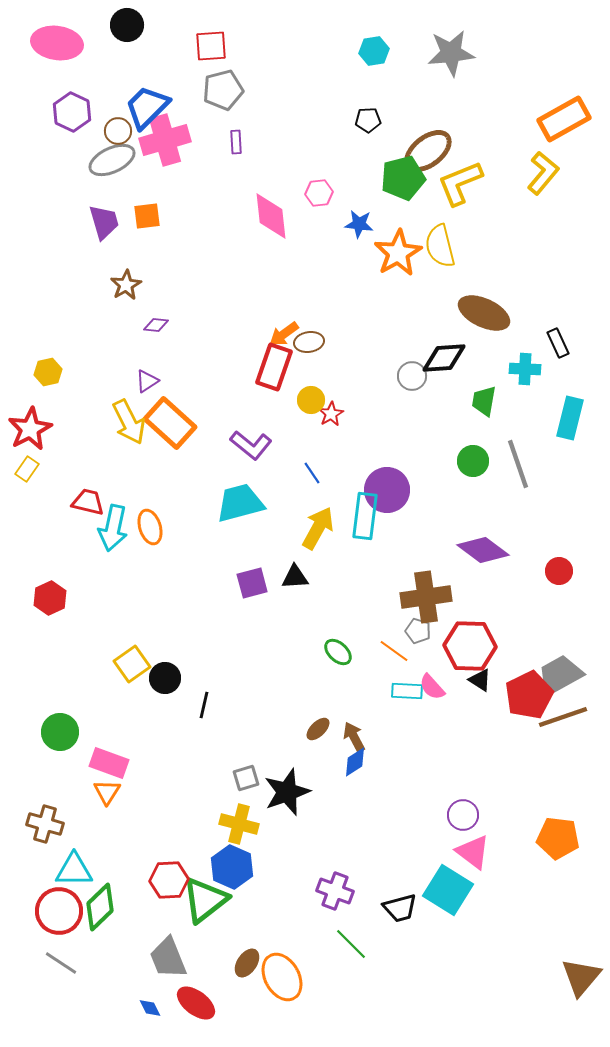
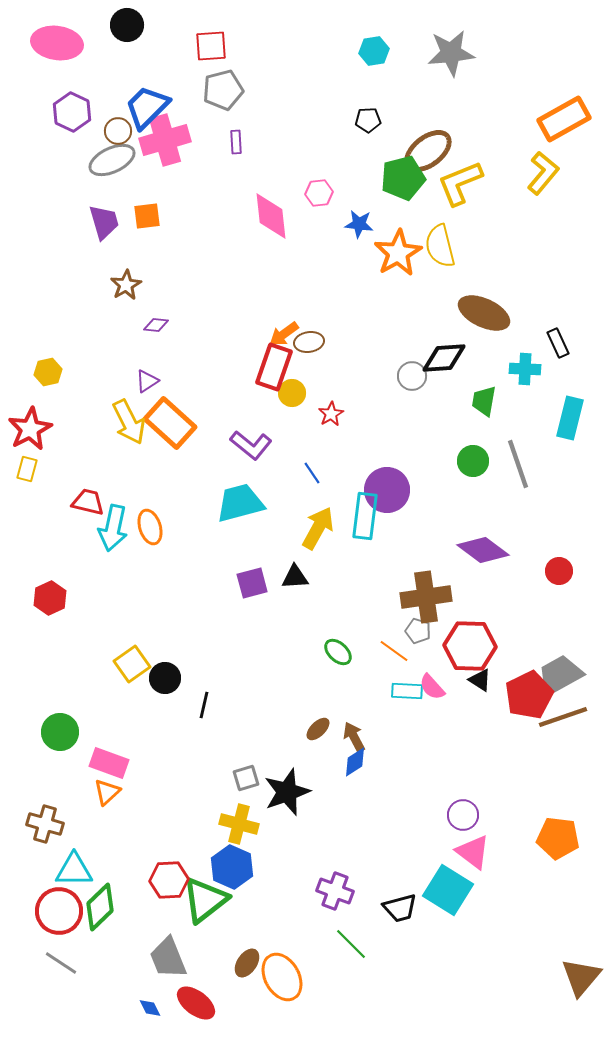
yellow circle at (311, 400): moved 19 px left, 7 px up
yellow rectangle at (27, 469): rotated 20 degrees counterclockwise
orange triangle at (107, 792): rotated 16 degrees clockwise
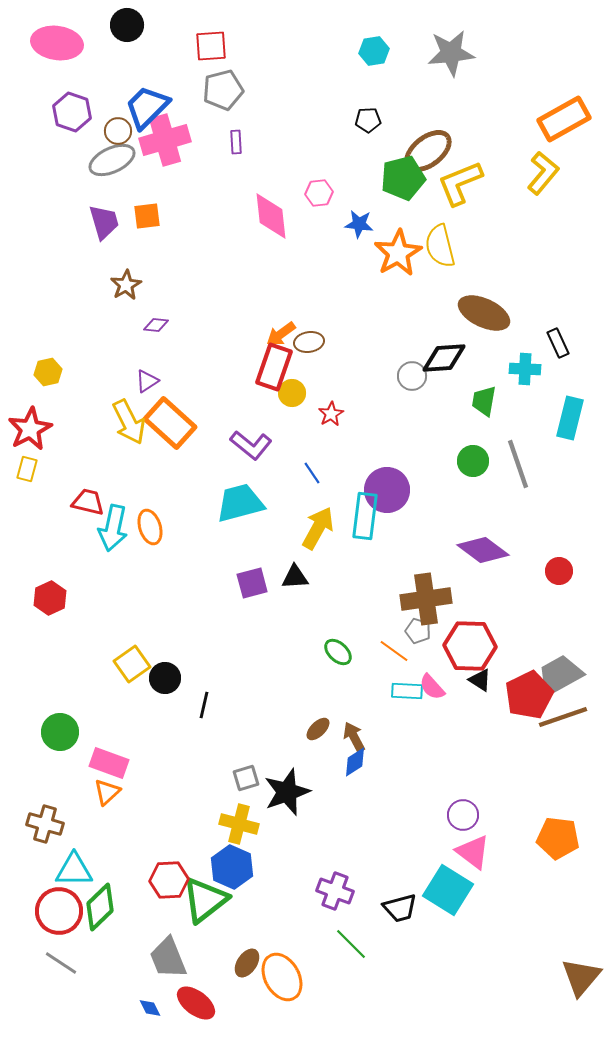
purple hexagon at (72, 112): rotated 6 degrees counterclockwise
orange arrow at (284, 334): moved 3 px left
brown cross at (426, 597): moved 2 px down
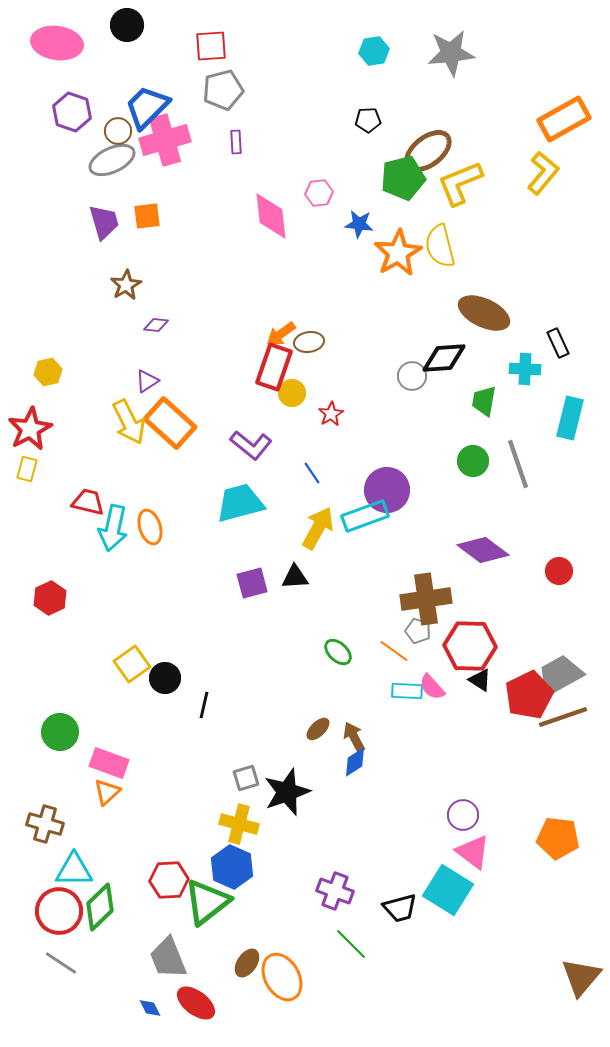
cyan rectangle at (365, 516): rotated 63 degrees clockwise
green triangle at (205, 900): moved 2 px right, 2 px down
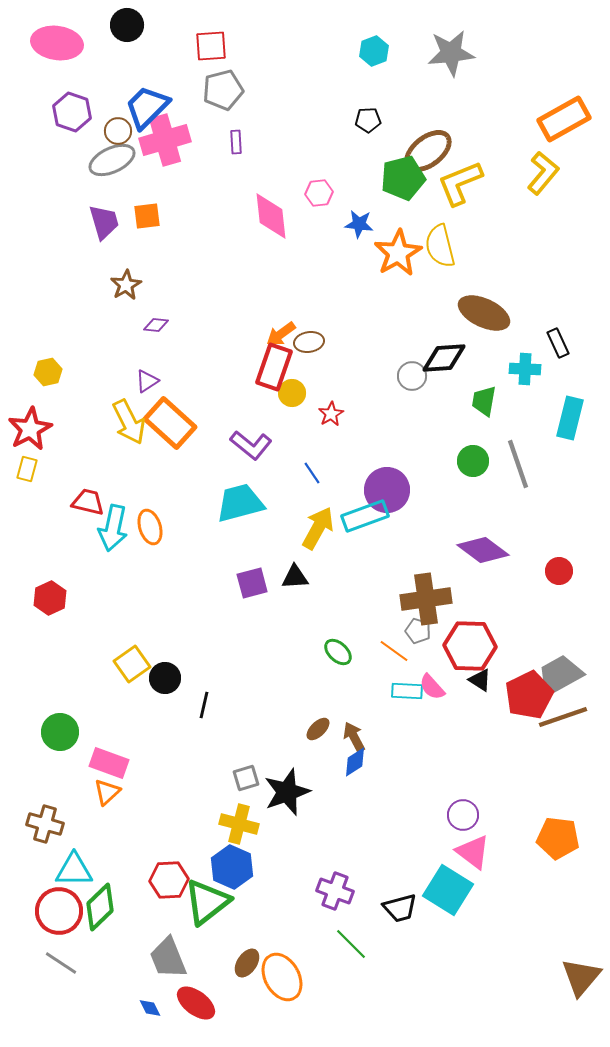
cyan hexagon at (374, 51): rotated 12 degrees counterclockwise
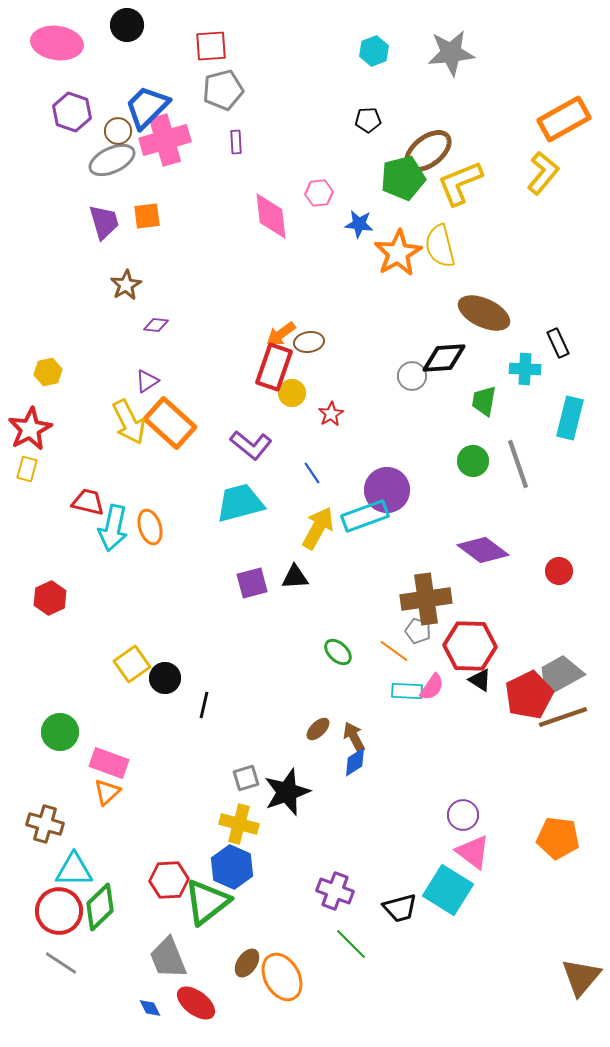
pink semicircle at (432, 687): rotated 104 degrees counterclockwise
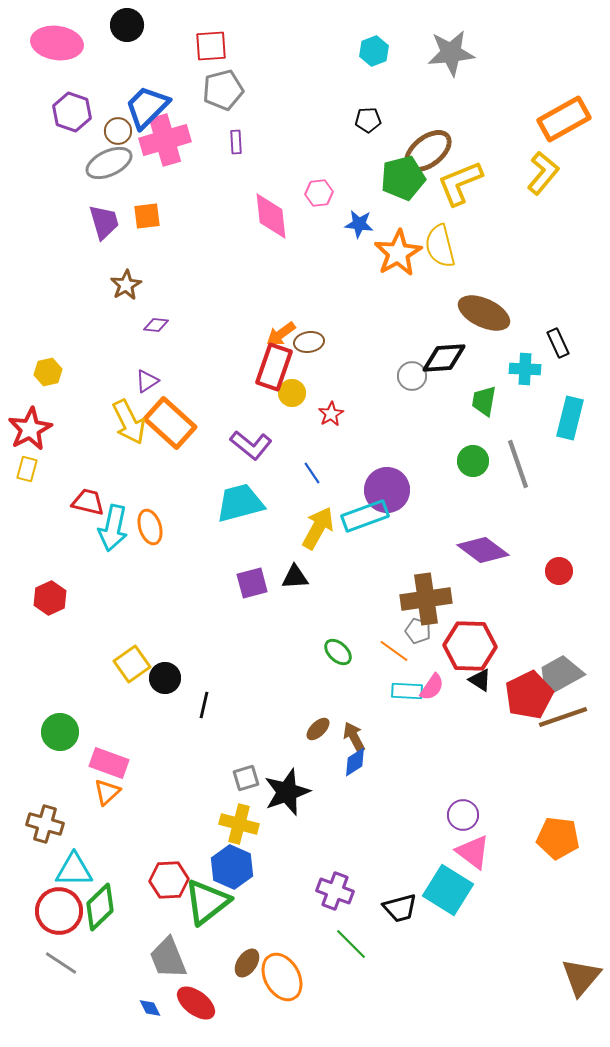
gray ellipse at (112, 160): moved 3 px left, 3 px down
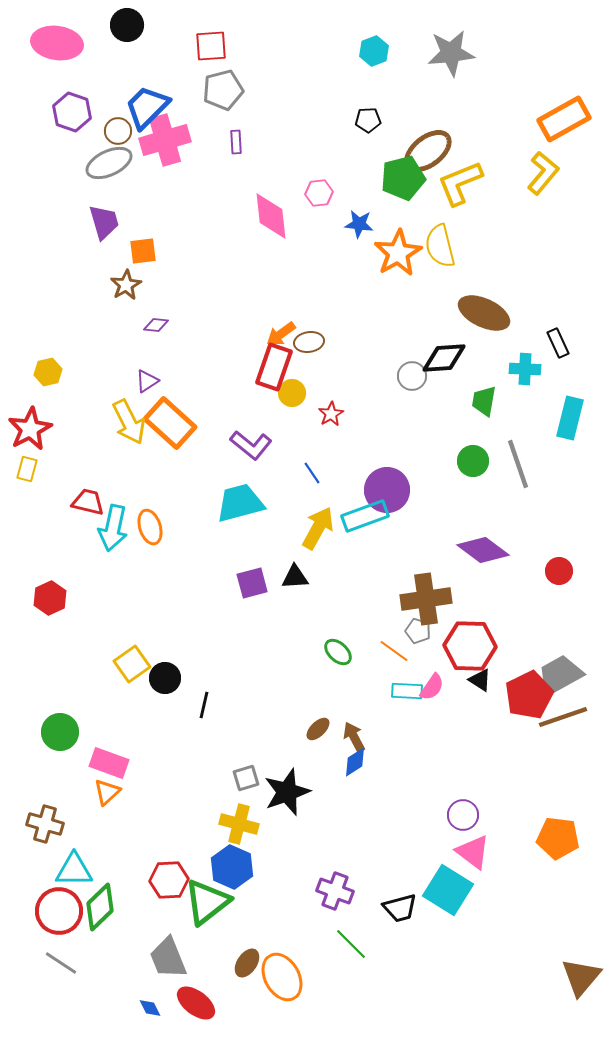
orange square at (147, 216): moved 4 px left, 35 px down
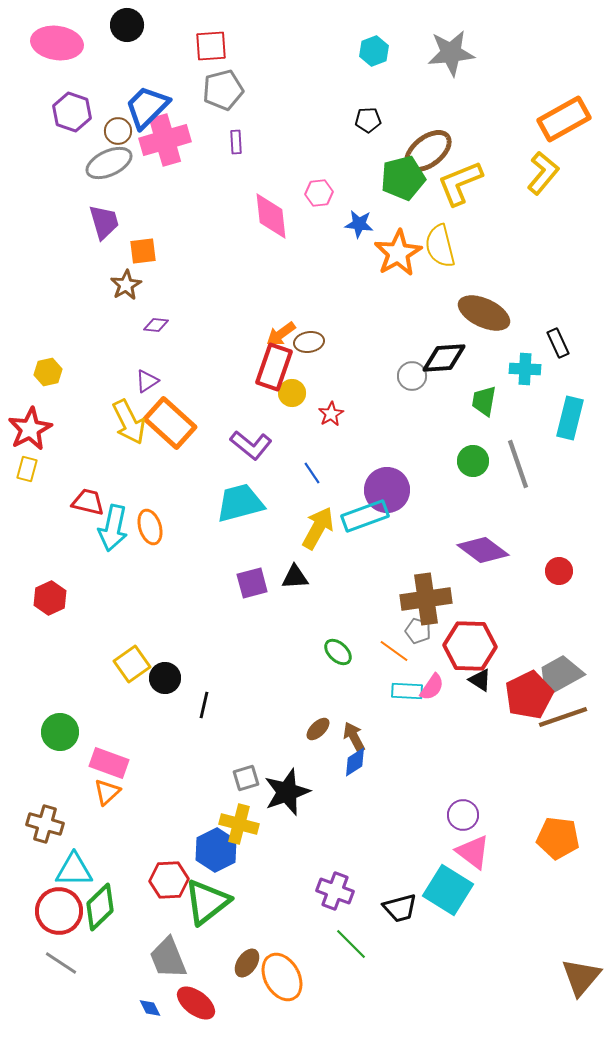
blue hexagon at (232, 867): moved 16 px left, 17 px up; rotated 9 degrees clockwise
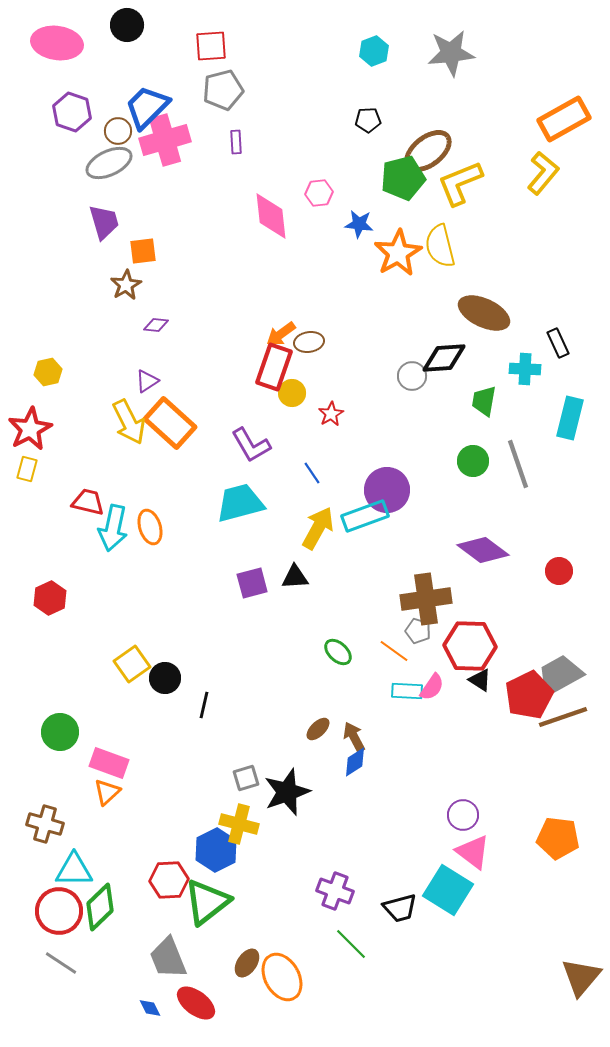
purple L-shape at (251, 445): rotated 21 degrees clockwise
